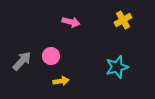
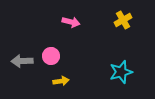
gray arrow: rotated 135 degrees counterclockwise
cyan star: moved 4 px right, 5 px down
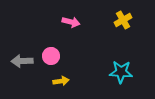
cyan star: rotated 20 degrees clockwise
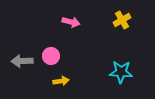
yellow cross: moved 1 px left
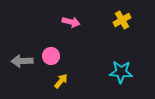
yellow arrow: rotated 42 degrees counterclockwise
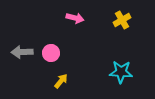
pink arrow: moved 4 px right, 4 px up
pink circle: moved 3 px up
gray arrow: moved 9 px up
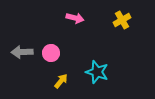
cyan star: moved 24 px left; rotated 15 degrees clockwise
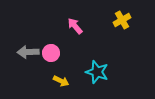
pink arrow: moved 8 px down; rotated 144 degrees counterclockwise
gray arrow: moved 6 px right
yellow arrow: rotated 77 degrees clockwise
